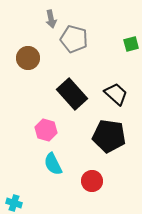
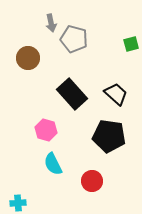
gray arrow: moved 4 px down
cyan cross: moved 4 px right; rotated 21 degrees counterclockwise
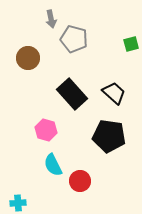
gray arrow: moved 4 px up
black trapezoid: moved 2 px left, 1 px up
cyan semicircle: moved 1 px down
red circle: moved 12 px left
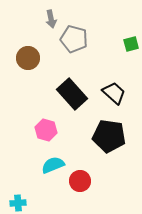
cyan semicircle: rotated 95 degrees clockwise
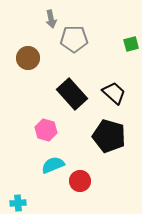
gray pentagon: rotated 16 degrees counterclockwise
black pentagon: rotated 8 degrees clockwise
